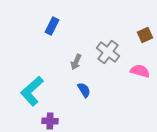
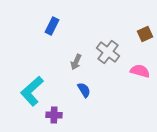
brown square: moved 1 px up
purple cross: moved 4 px right, 6 px up
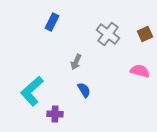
blue rectangle: moved 4 px up
gray cross: moved 18 px up
purple cross: moved 1 px right, 1 px up
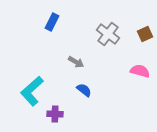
gray arrow: rotated 84 degrees counterclockwise
blue semicircle: rotated 21 degrees counterclockwise
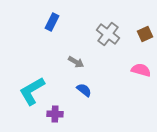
pink semicircle: moved 1 px right, 1 px up
cyan L-shape: rotated 12 degrees clockwise
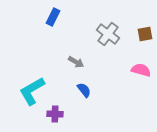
blue rectangle: moved 1 px right, 5 px up
brown square: rotated 14 degrees clockwise
blue semicircle: rotated 14 degrees clockwise
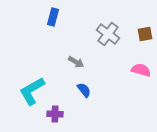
blue rectangle: rotated 12 degrees counterclockwise
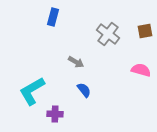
brown square: moved 3 px up
